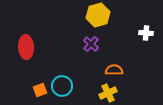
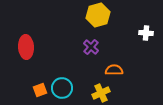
purple cross: moved 3 px down
cyan circle: moved 2 px down
yellow cross: moved 7 px left
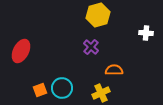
red ellipse: moved 5 px left, 4 px down; rotated 30 degrees clockwise
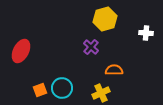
yellow hexagon: moved 7 px right, 4 px down
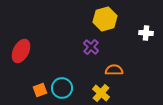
yellow cross: rotated 24 degrees counterclockwise
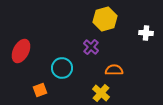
cyan circle: moved 20 px up
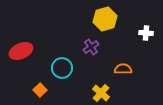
purple cross: rotated 14 degrees clockwise
red ellipse: rotated 40 degrees clockwise
orange semicircle: moved 9 px right, 1 px up
orange square: rotated 24 degrees counterclockwise
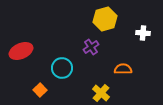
white cross: moved 3 px left
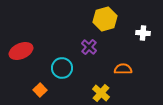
purple cross: moved 2 px left; rotated 14 degrees counterclockwise
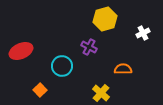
white cross: rotated 32 degrees counterclockwise
purple cross: rotated 14 degrees counterclockwise
cyan circle: moved 2 px up
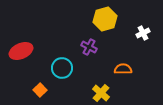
cyan circle: moved 2 px down
